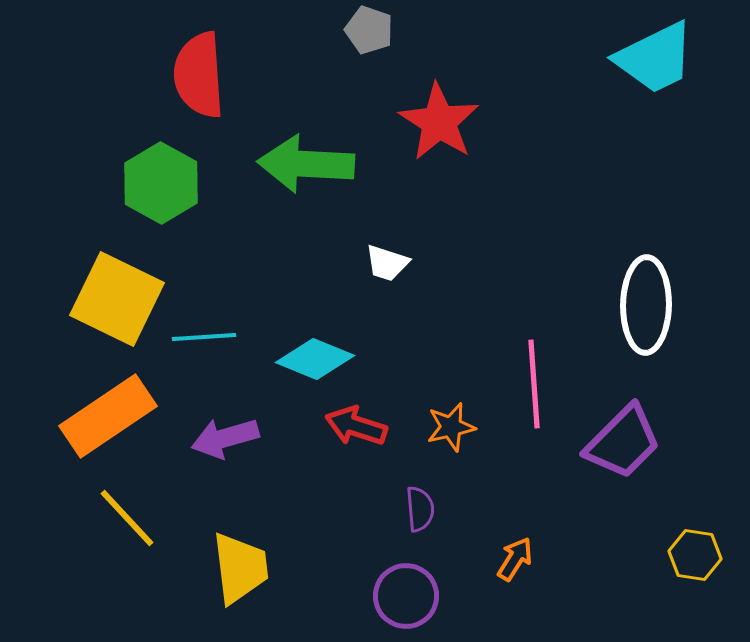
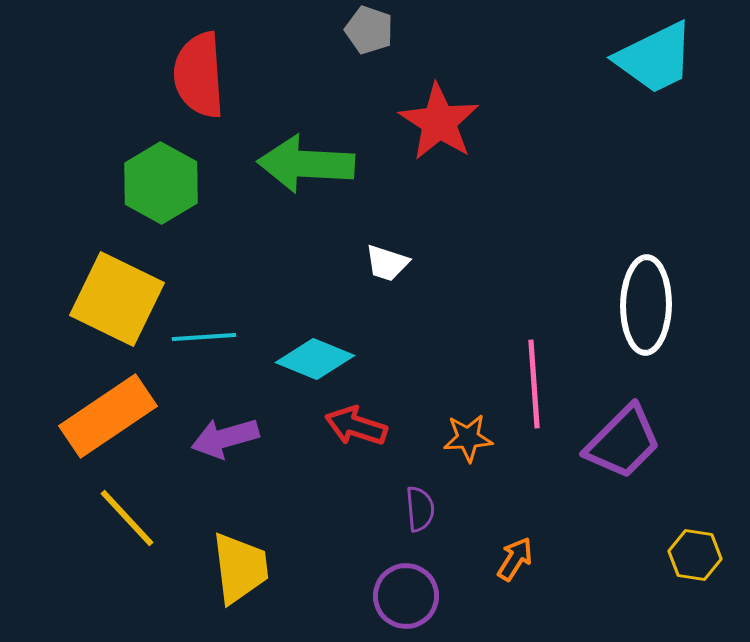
orange star: moved 17 px right, 11 px down; rotated 9 degrees clockwise
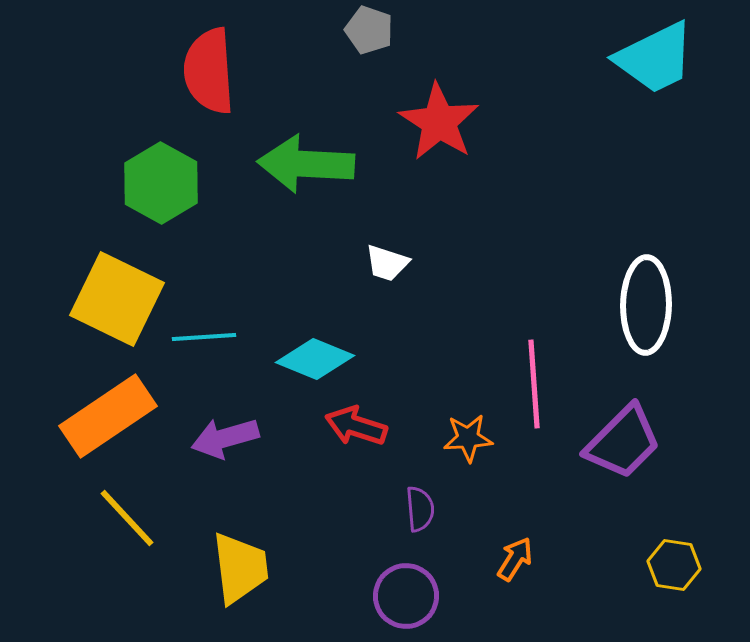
red semicircle: moved 10 px right, 4 px up
yellow hexagon: moved 21 px left, 10 px down
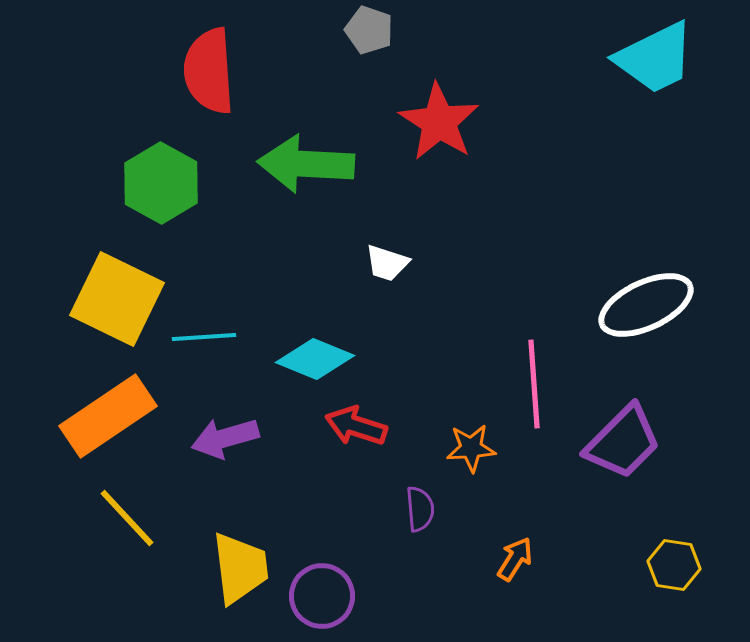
white ellipse: rotated 64 degrees clockwise
orange star: moved 3 px right, 10 px down
purple circle: moved 84 px left
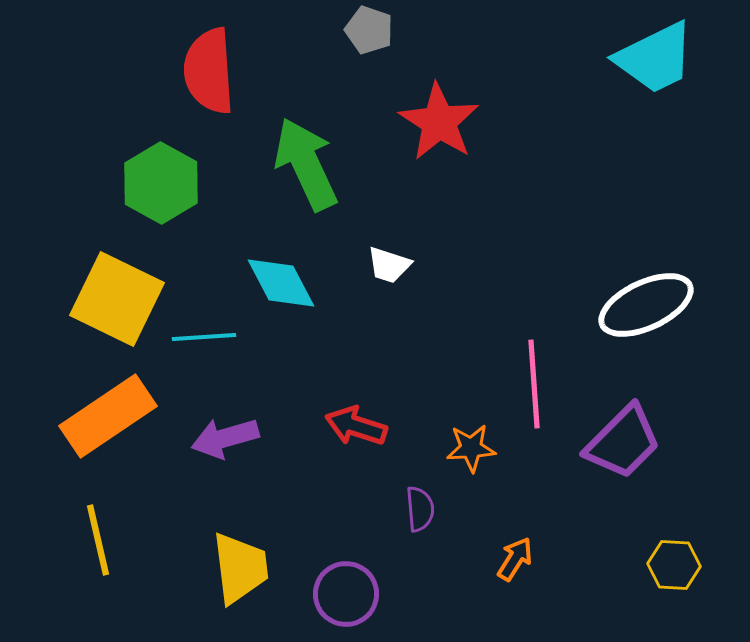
green arrow: rotated 62 degrees clockwise
white trapezoid: moved 2 px right, 2 px down
cyan diamond: moved 34 px left, 76 px up; rotated 40 degrees clockwise
yellow line: moved 29 px left, 22 px down; rotated 30 degrees clockwise
yellow hexagon: rotated 6 degrees counterclockwise
purple circle: moved 24 px right, 2 px up
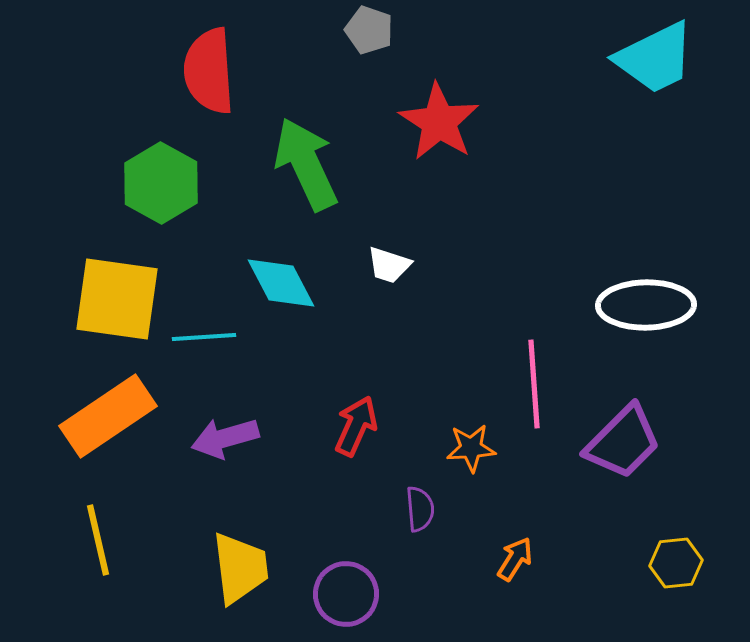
yellow square: rotated 18 degrees counterclockwise
white ellipse: rotated 24 degrees clockwise
red arrow: rotated 96 degrees clockwise
yellow hexagon: moved 2 px right, 2 px up; rotated 9 degrees counterclockwise
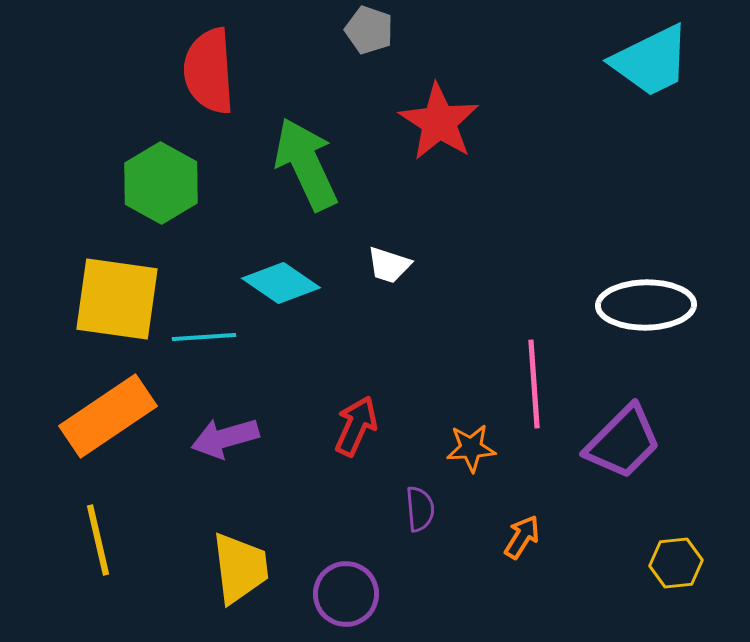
cyan trapezoid: moved 4 px left, 3 px down
cyan diamond: rotated 28 degrees counterclockwise
orange arrow: moved 7 px right, 22 px up
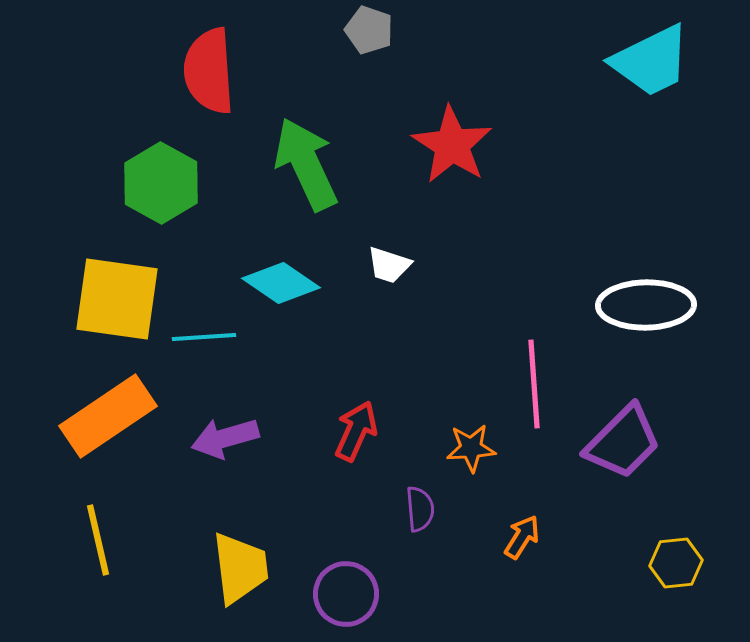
red star: moved 13 px right, 23 px down
red arrow: moved 5 px down
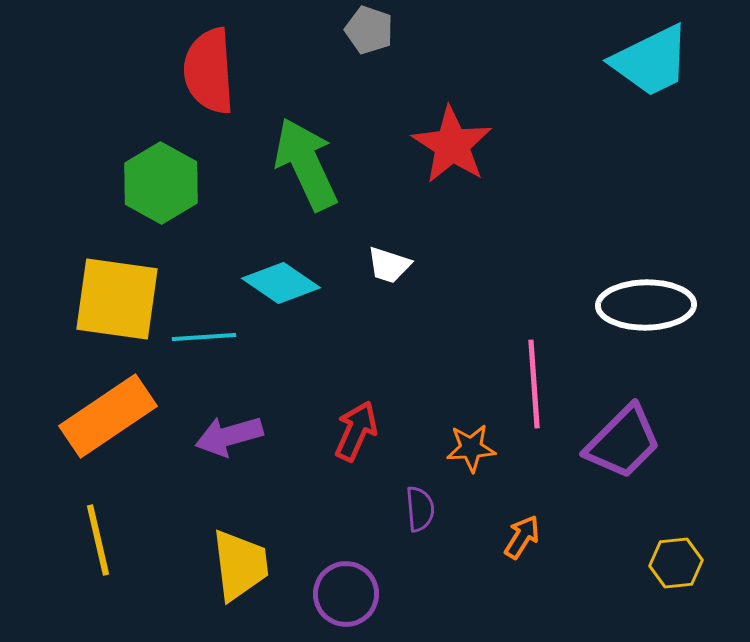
purple arrow: moved 4 px right, 2 px up
yellow trapezoid: moved 3 px up
